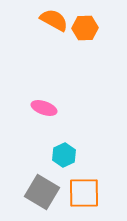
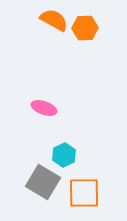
gray square: moved 1 px right, 10 px up
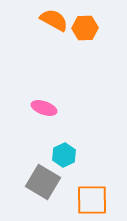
orange square: moved 8 px right, 7 px down
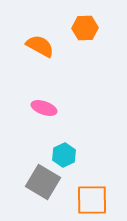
orange semicircle: moved 14 px left, 26 px down
